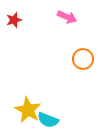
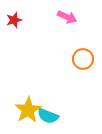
yellow star: rotated 12 degrees clockwise
cyan semicircle: moved 4 px up
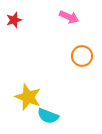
pink arrow: moved 2 px right
orange circle: moved 1 px left, 3 px up
yellow star: moved 13 px up; rotated 20 degrees counterclockwise
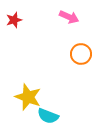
orange circle: moved 1 px left, 2 px up
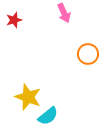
pink arrow: moved 5 px left, 4 px up; rotated 42 degrees clockwise
orange circle: moved 7 px right
cyan semicircle: rotated 60 degrees counterclockwise
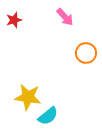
pink arrow: moved 1 px right, 4 px down; rotated 18 degrees counterclockwise
orange circle: moved 2 px left, 1 px up
yellow star: rotated 12 degrees counterclockwise
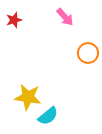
orange circle: moved 2 px right
